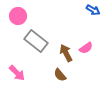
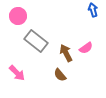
blue arrow: rotated 136 degrees counterclockwise
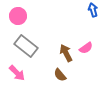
gray rectangle: moved 10 px left, 5 px down
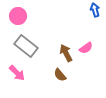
blue arrow: moved 2 px right
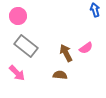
brown semicircle: rotated 136 degrees clockwise
